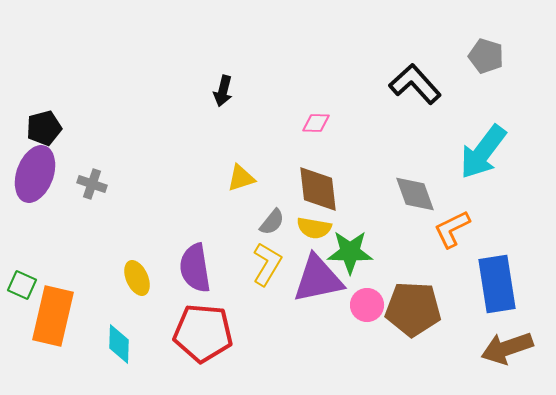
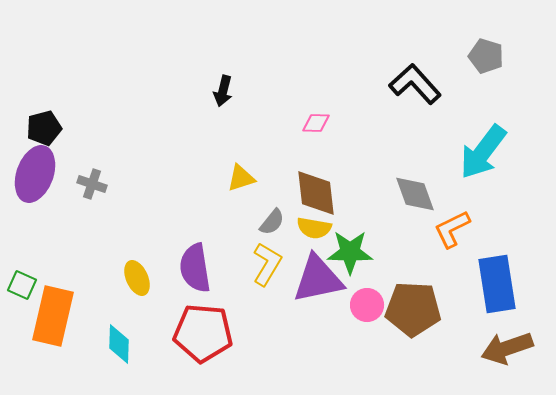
brown diamond: moved 2 px left, 4 px down
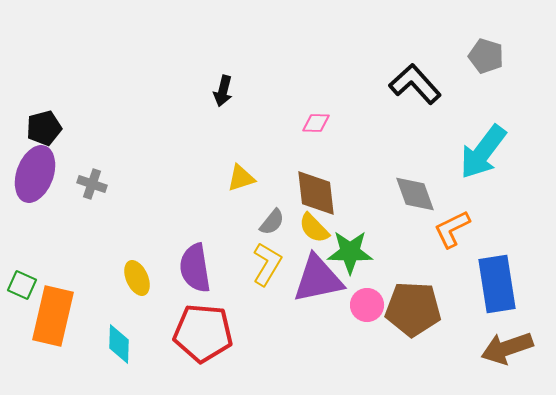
yellow semicircle: rotated 36 degrees clockwise
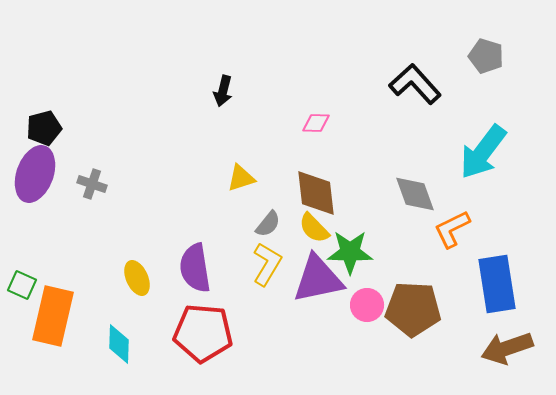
gray semicircle: moved 4 px left, 2 px down
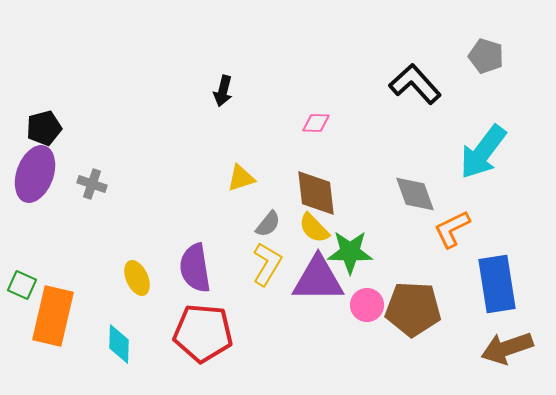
purple triangle: rotated 12 degrees clockwise
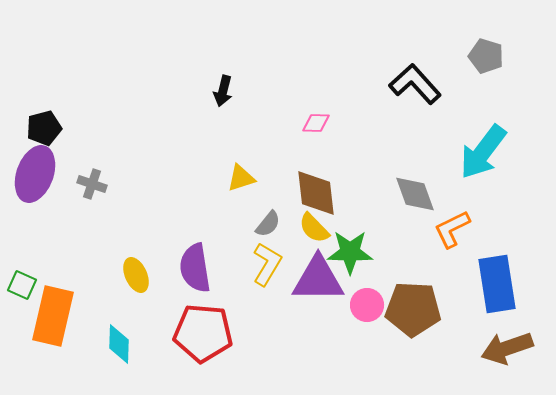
yellow ellipse: moved 1 px left, 3 px up
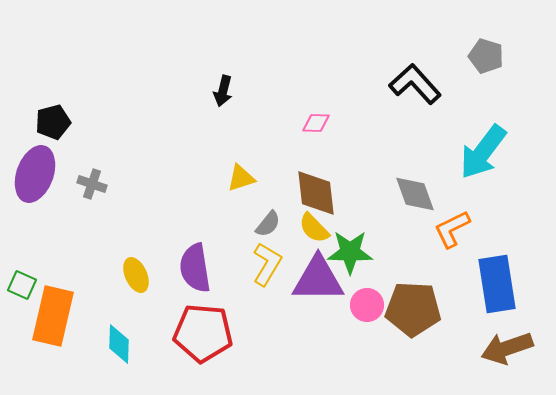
black pentagon: moved 9 px right, 6 px up
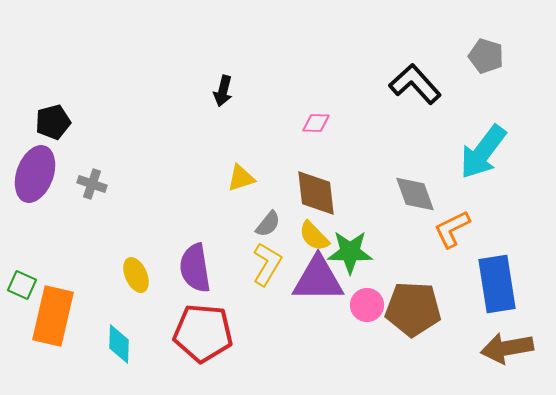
yellow semicircle: moved 8 px down
brown arrow: rotated 9 degrees clockwise
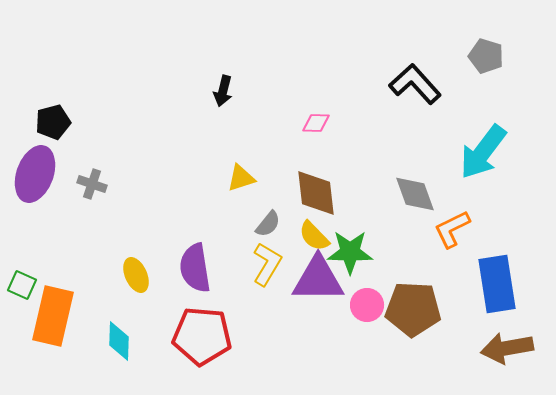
red pentagon: moved 1 px left, 3 px down
cyan diamond: moved 3 px up
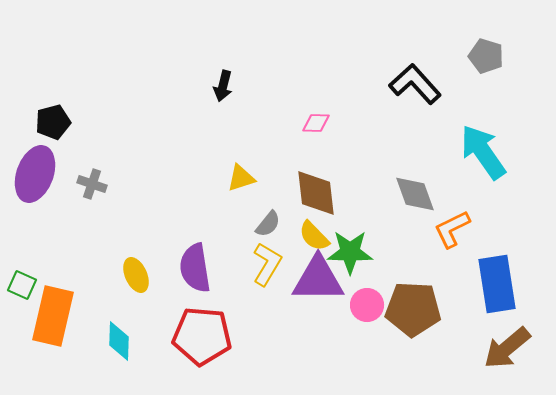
black arrow: moved 5 px up
cyan arrow: rotated 108 degrees clockwise
brown arrow: rotated 30 degrees counterclockwise
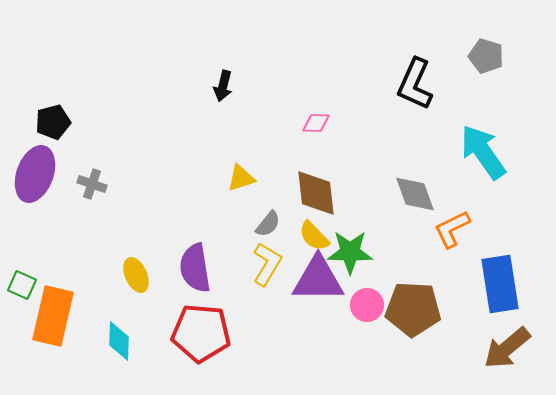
black L-shape: rotated 114 degrees counterclockwise
blue rectangle: moved 3 px right
red pentagon: moved 1 px left, 3 px up
